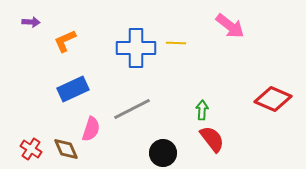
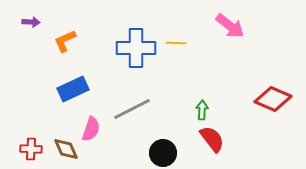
red cross: rotated 30 degrees counterclockwise
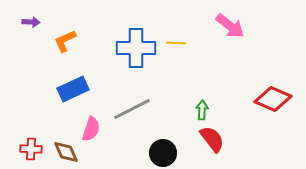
brown diamond: moved 3 px down
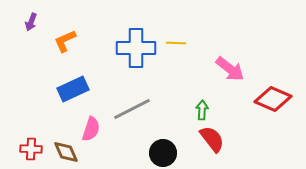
purple arrow: rotated 108 degrees clockwise
pink arrow: moved 43 px down
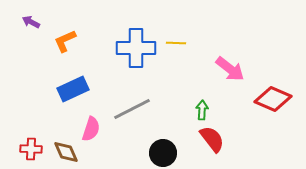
purple arrow: rotated 96 degrees clockwise
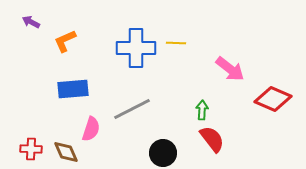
blue rectangle: rotated 20 degrees clockwise
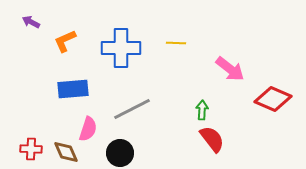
blue cross: moved 15 px left
pink semicircle: moved 3 px left
black circle: moved 43 px left
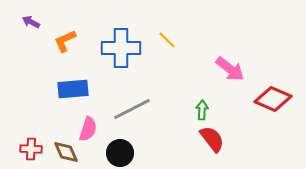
yellow line: moved 9 px left, 3 px up; rotated 42 degrees clockwise
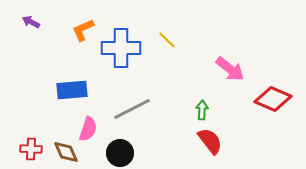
orange L-shape: moved 18 px right, 11 px up
blue rectangle: moved 1 px left, 1 px down
red semicircle: moved 2 px left, 2 px down
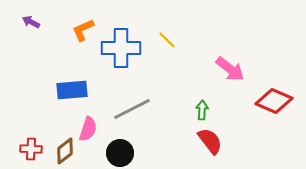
red diamond: moved 1 px right, 2 px down
brown diamond: moved 1 px left, 1 px up; rotated 76 degrees clockwise
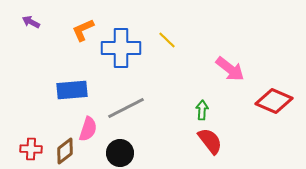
gray line: moved 6 px left, 1 px up
